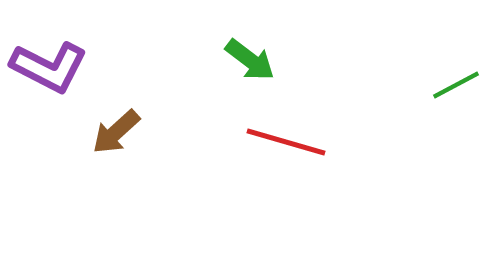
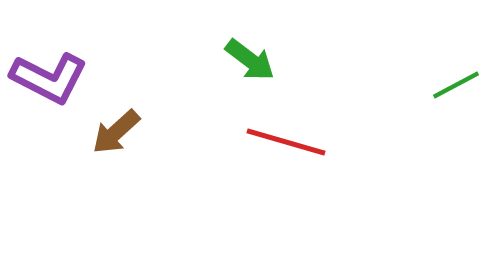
purple L-shape: moved 11 px down
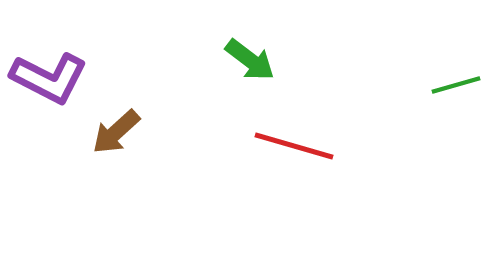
green line: rotated 12 degrees clockwise
red line: moved 8 px right, 4 px down
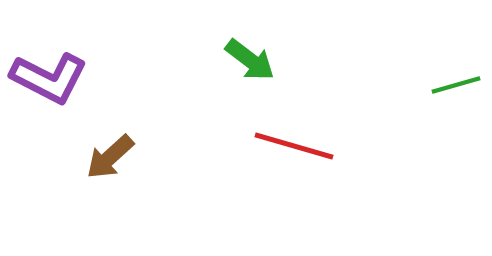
brown arrow: moved 6 px left, 25 px down
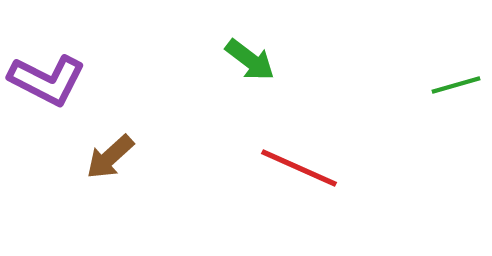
purple L-shape: moved 2 px left, 2 px down
red line: moved 5 px right, 22 px down; rotated 8 degrees clockwise
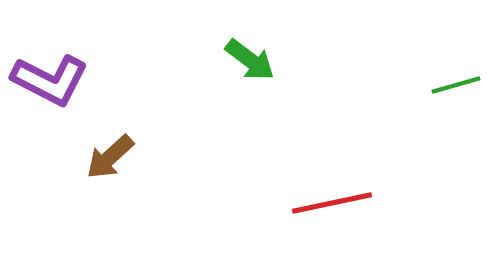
purple L-shape: moved 3 px right
red line: moved 33 px right, 35 px down; rotated 36 degrees counterclockwise
